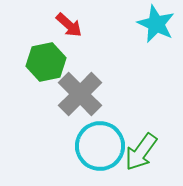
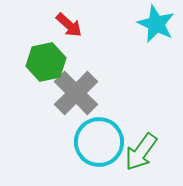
gray cross: moved 4 px left, 1 px up
cyan circle: moved 1 px left, 4 px up
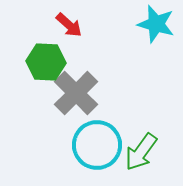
cyan star: rotated 9 degrees counterclockwise
green hexagon: rotated 15 degrees clockwise
cyan circle: moved 2 px left, 3 px down
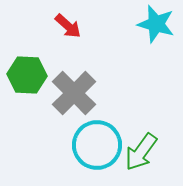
red arrow: moved 1 px left, 1 px down
green hexagon: moved 19 px left, 13 px down
gray cross: moved 2 px left
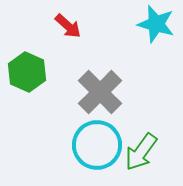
green hexagon: moved 3 px up; rotated 21 degrees clockwise
gray cross: moved 26 px right, 1 px up
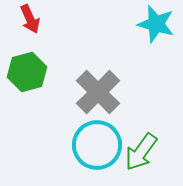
red arrow: moved 38 px left, 7 px up; rotated 24 degrees clockwise
green hexagon: rotated 21 degrees clockwise
gray cross: moved 2 px left
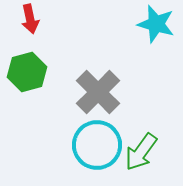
red arrow: rotated 12 degrees clockwise
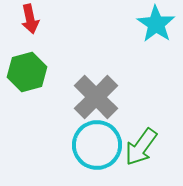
cyan star: rotated 18 degrees clockwise
gray cross: moved 2 px left, 5 px down
green arrow: moved 5 px up
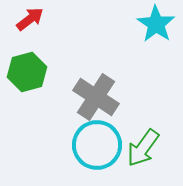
red arrow: rotated 116 degrees counterclockwise
gray cross: rotated 12 degrees counterclockwise
green arrow: moved 2 px right, 1 px down
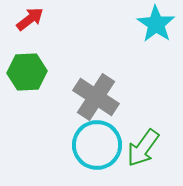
green hexagon: rotated 12 degrees clockwise
